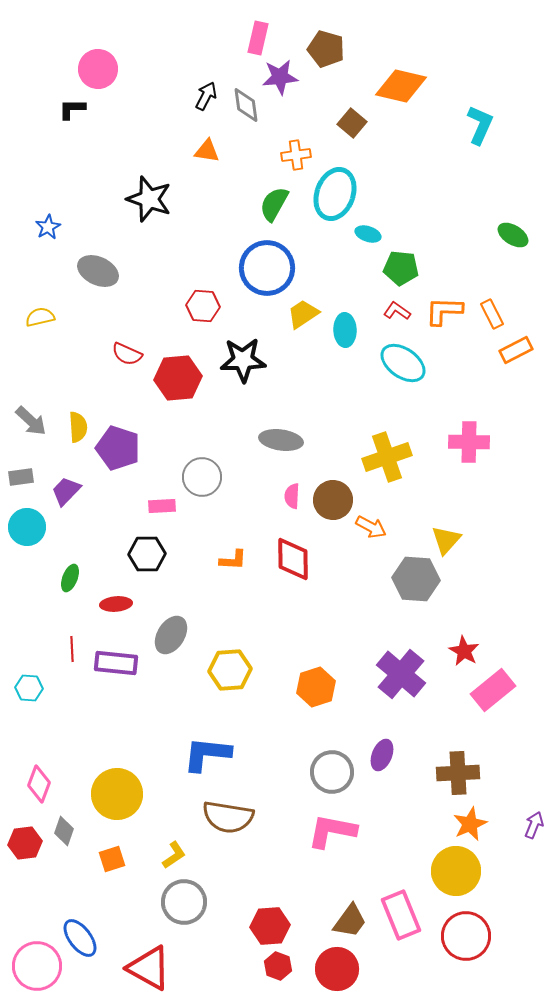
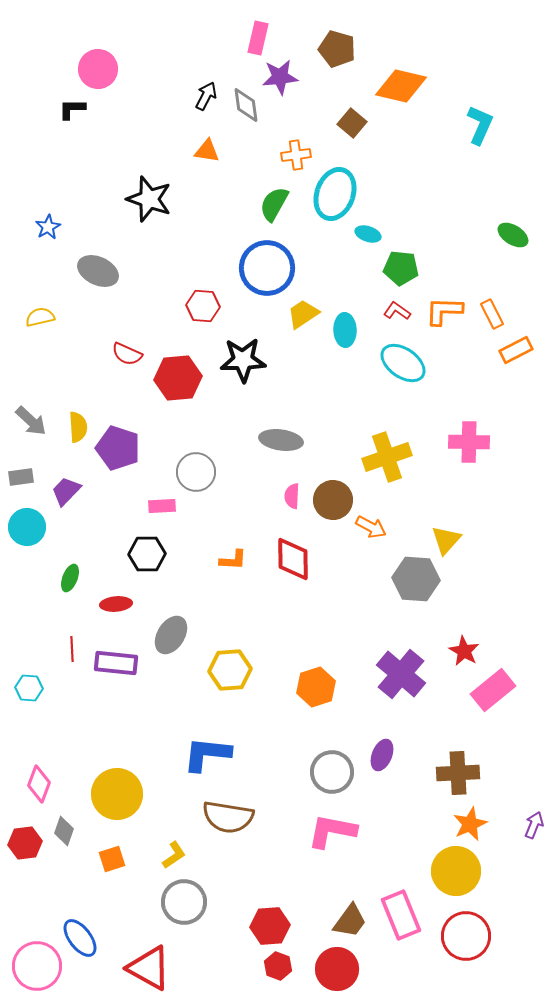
brown pentagon at (326, 49): moved 11 px right
gray circle at (202, 477): moved 6 px left, 5 px up
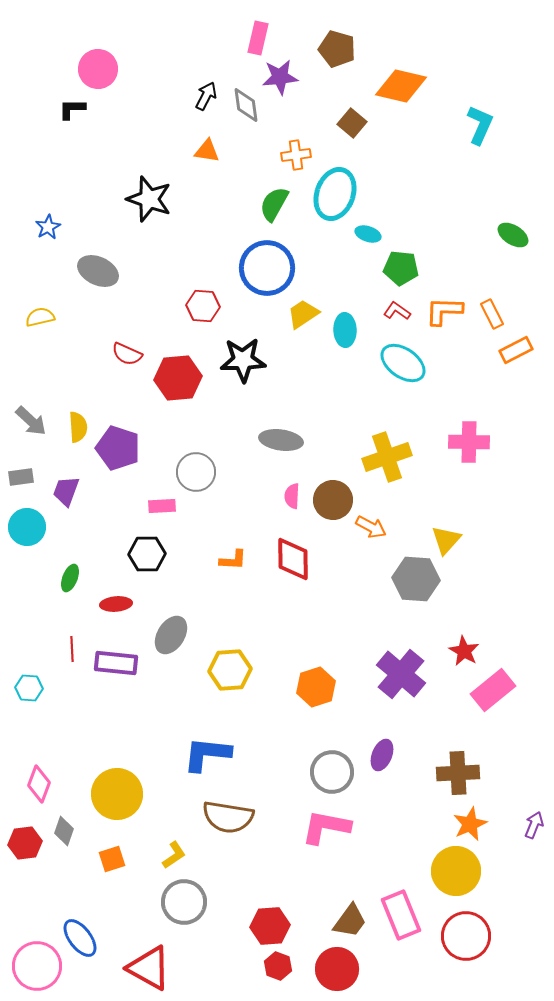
purple trapezoid at (66, 491): rotated 24 degrees counterclockwise
pink L-shape at (332, 831): moved 6 px left, 4 px up
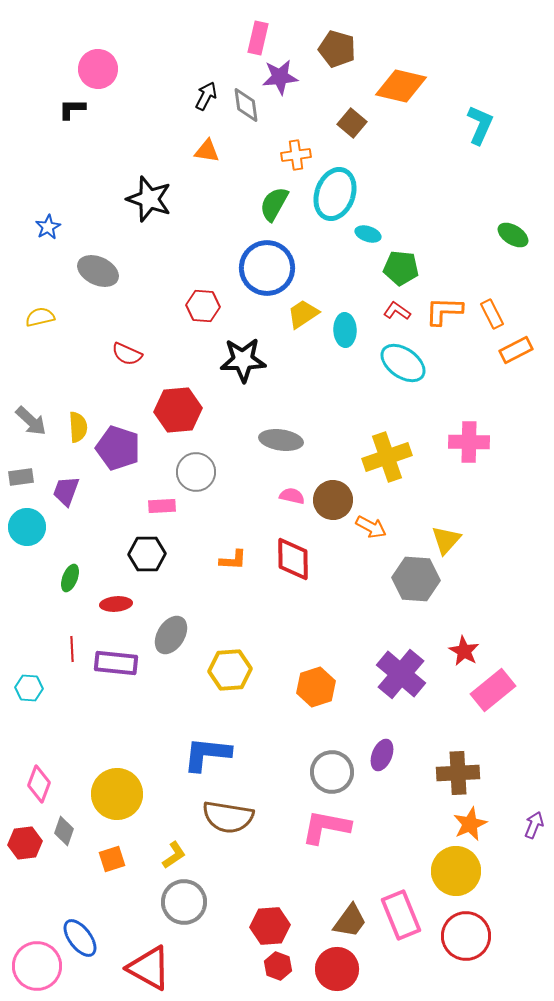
red hexagon at (178, 378): moved 32 px down
pink semicircle at (292, 496): rotated 100 degrees clockwise
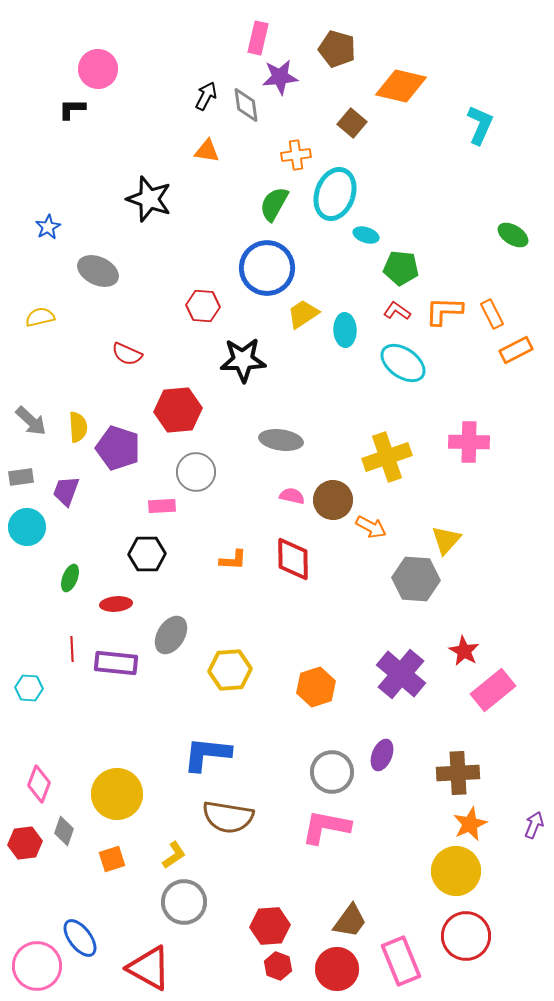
cyan ellipse at (368, 234): moved 2 px left, 1 px down
pink rectangle at (401, 915): moved 46 px down
